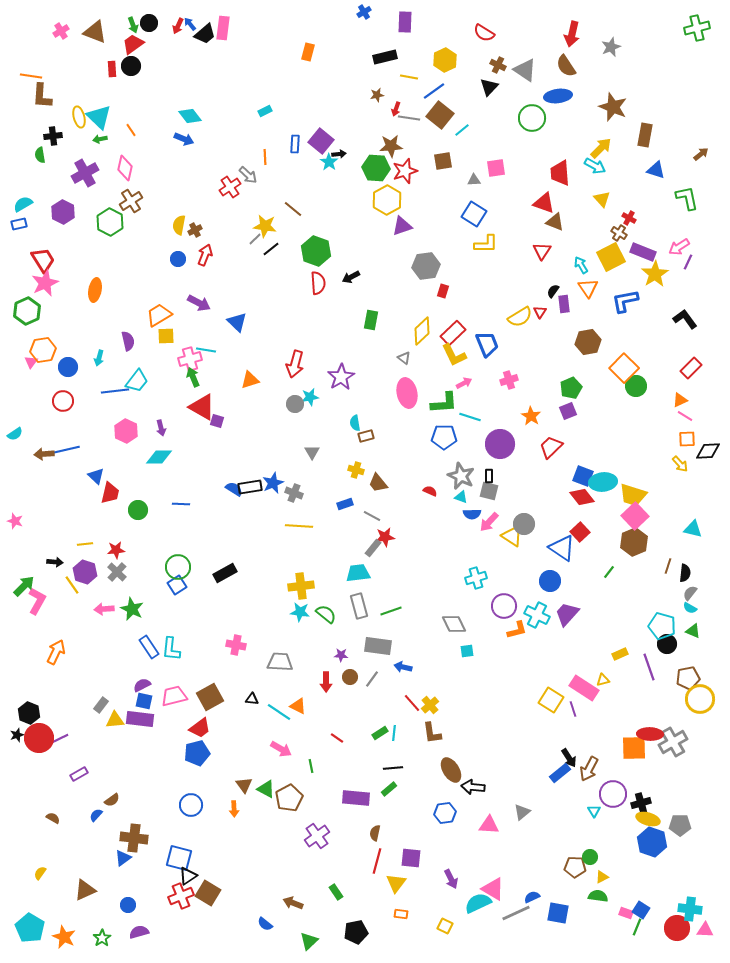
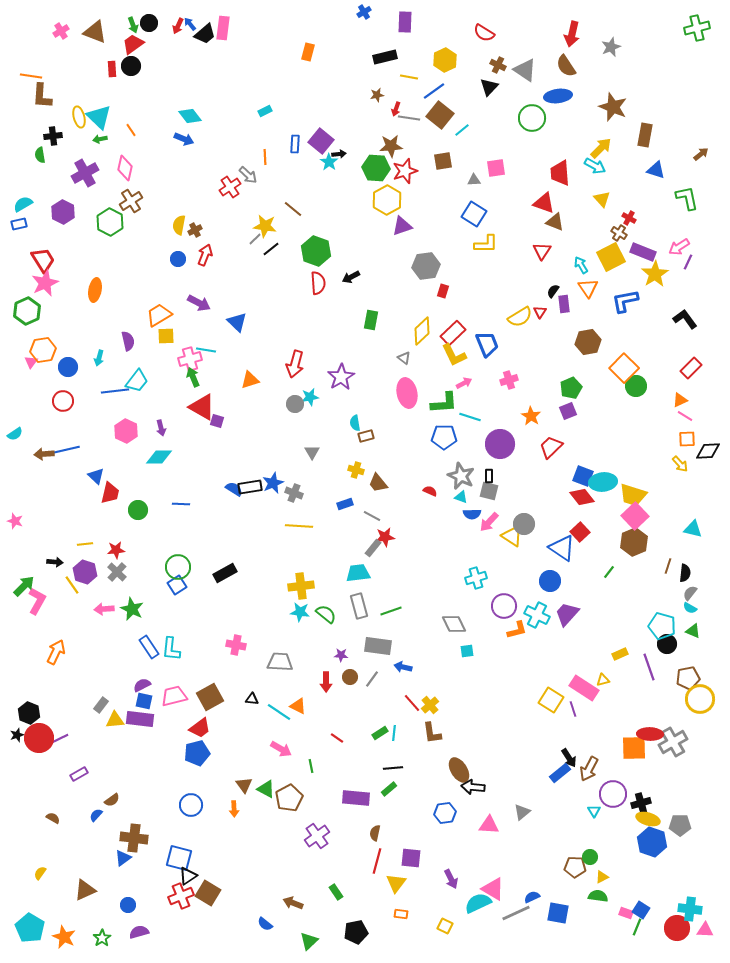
brown ellipse at (451, 770): moved 8 px right
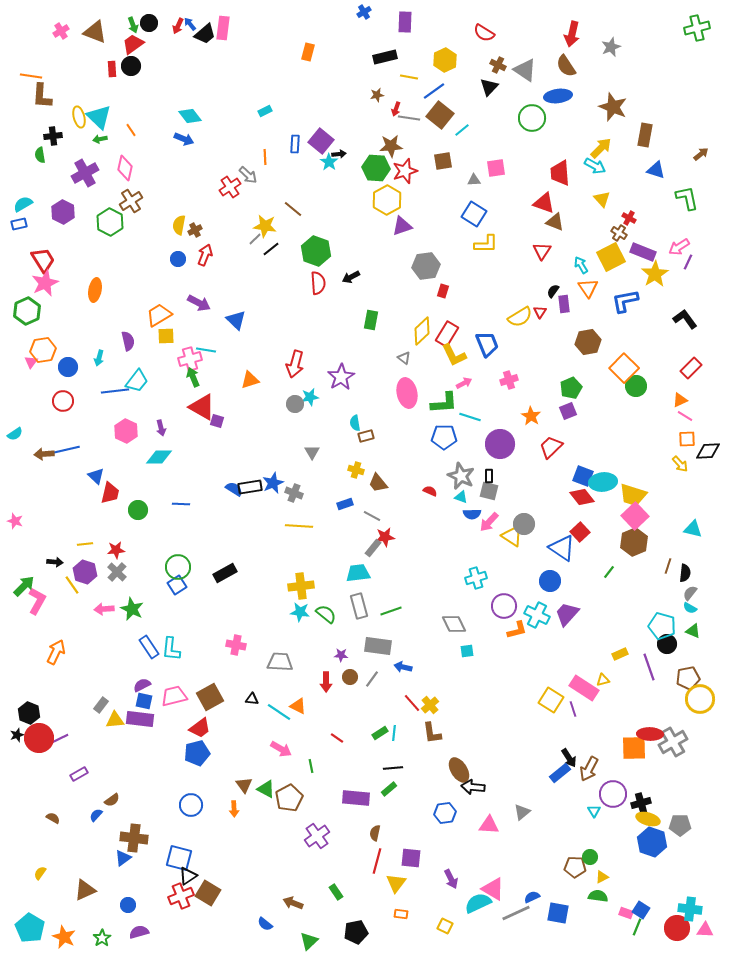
blue triangle at (237, 322): moved 1 px left, 2 px up
red rectangle at (453, 333): moved 6 px left, 1 px down; rotated 15 degrees counterclockwise
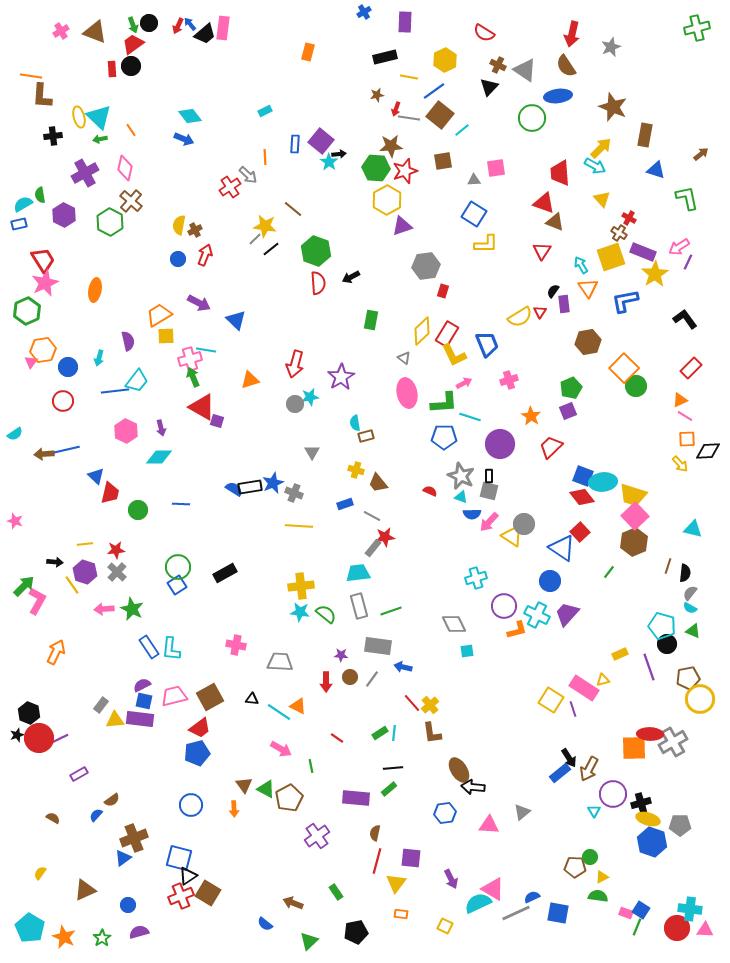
green semicircle at (40, 155): moved 40 px down
brown cross at (131, 201): rotated 15 degrees counterclockwise
purple hexagon at (63, 212): moved 1 px right, 3 px down
yellow square at (611, 257): rotated 8 degrees clockwise
brown cross at (134, 838): rotated 28 degrees counterclockwise
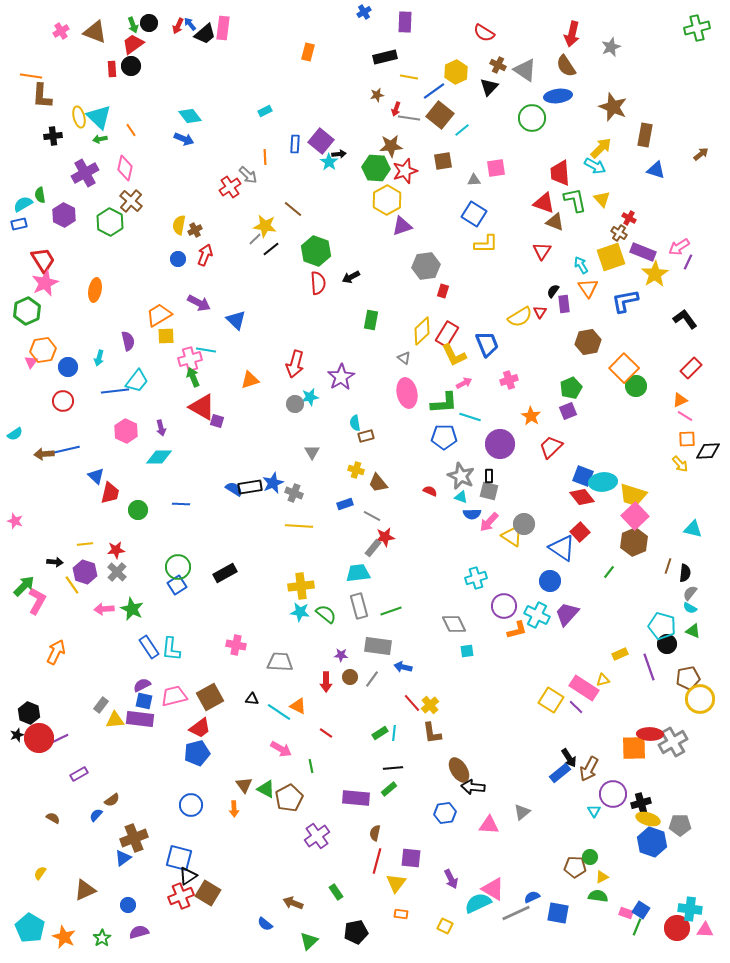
yellow hexagon at (445, 60): moved 11 px right, 12 px down
green L-shape at (687, 198): moved 112 px left, 2 px down
purple line at (573, 709): moved 3 px right, 2 px up; rotated 28 degrees counterclockwise
red line at (337, 738): moved 11 px left, 5 px up
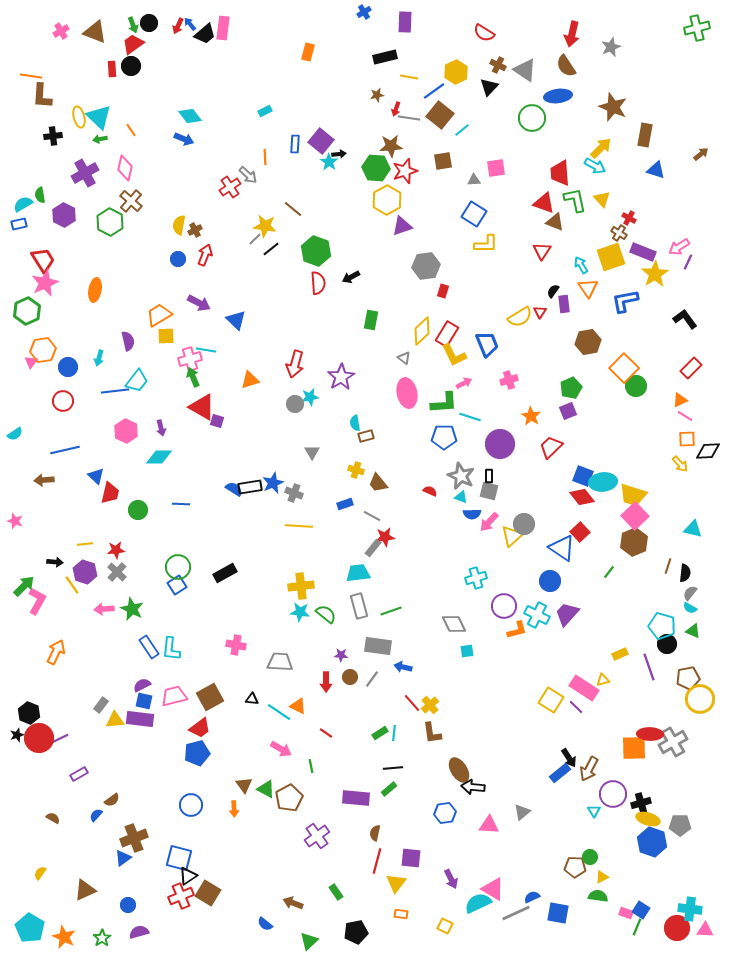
brown arrow at (44, 454): moved 26 px down
yellow triangle at (512, 536): rotated 45 degrees clockwise
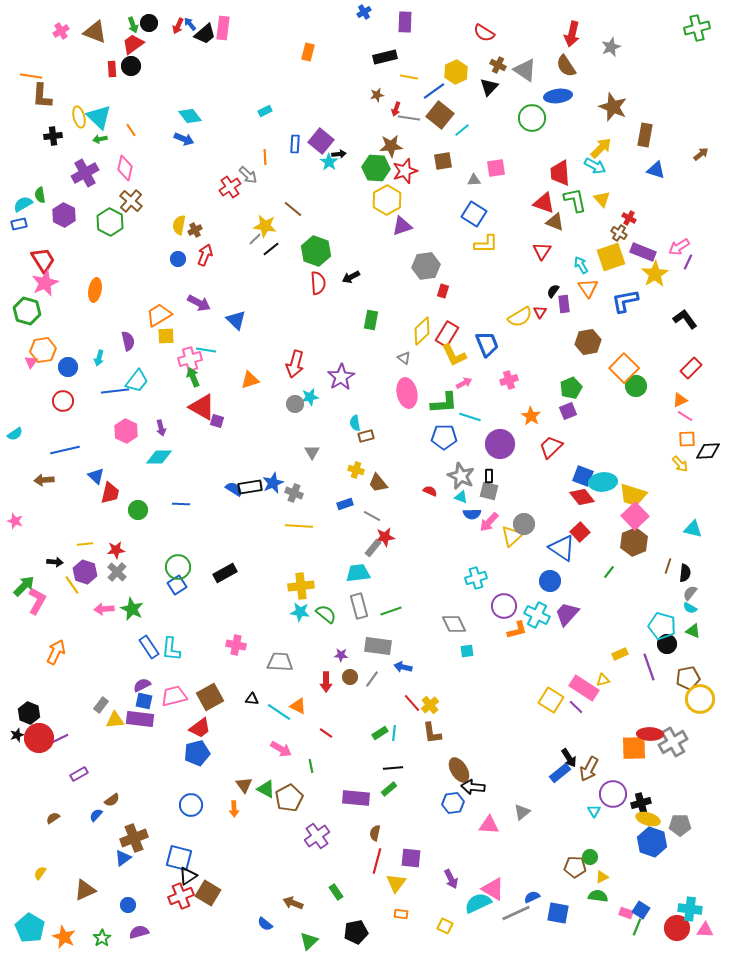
green hexagon at (27, 311): rotated 20 degrees counterclockwise
blue hexagon at (445, 813): moved 8 px right, 10 px up
brown semicircle at (53, 818): rotated 64 degrees counterclockwise
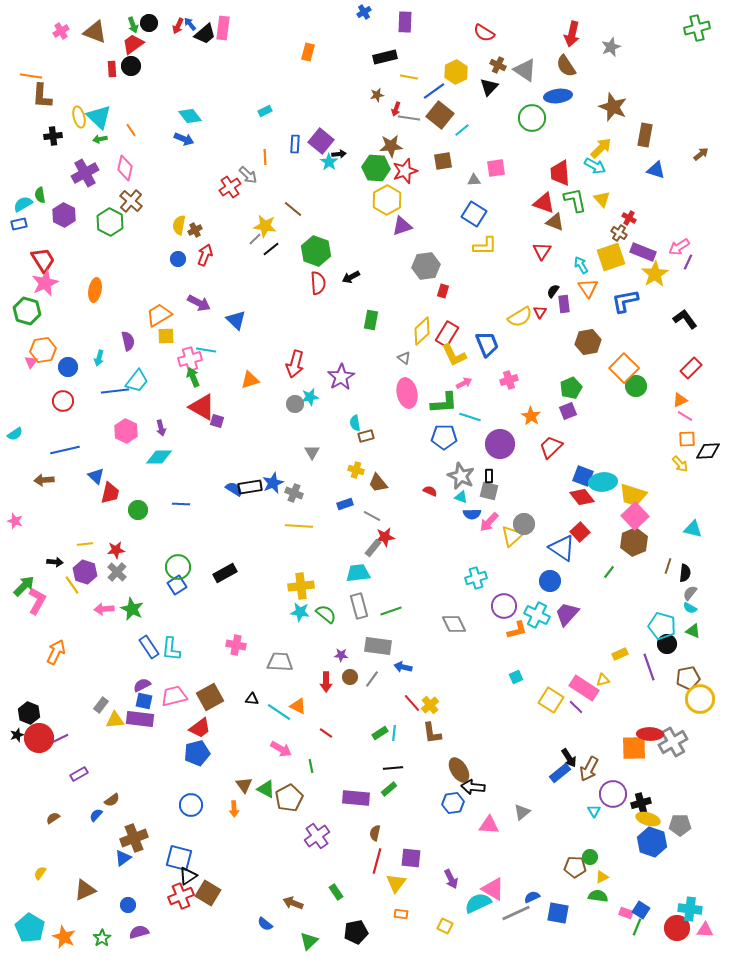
yellow L-shape at (486, 244): moved 1 px left, 2 px down
cyan square at (467, 651): moved 49 px right, 26 px down; rotated 16 degrees counterclockwise
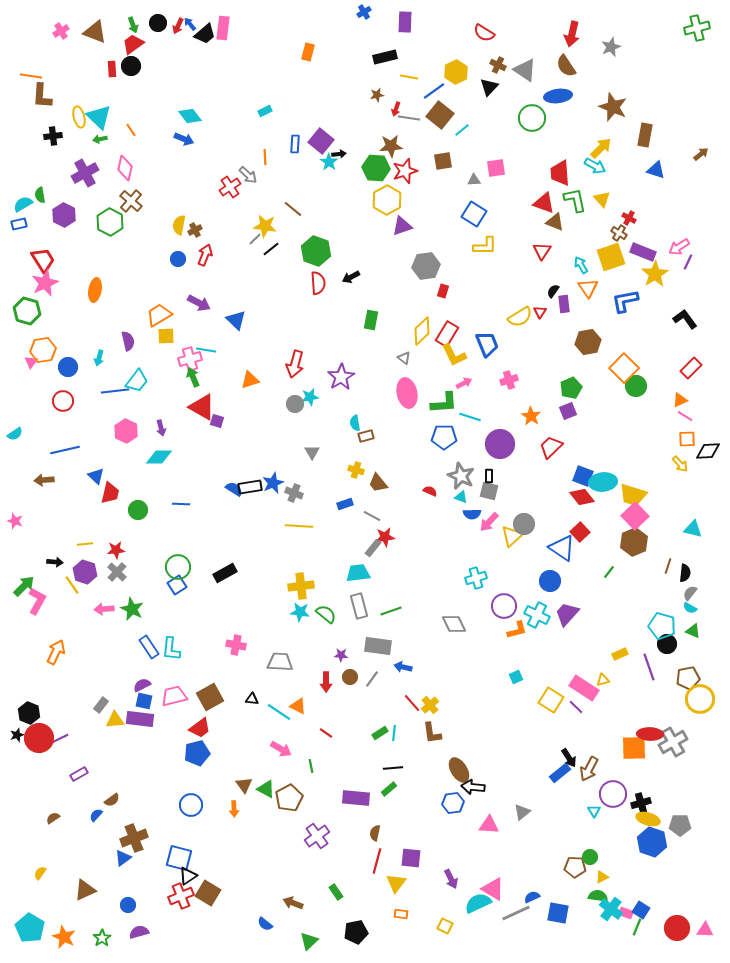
black circle at (149, 23): moved 9 px right
cyan cross at (690, 909): moved 79 px left; rotated 30 degrees clockwise
